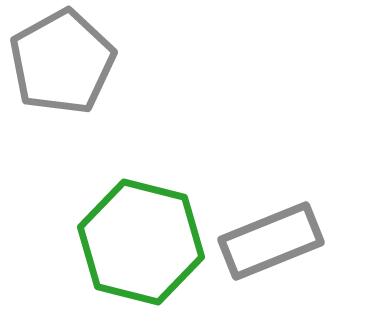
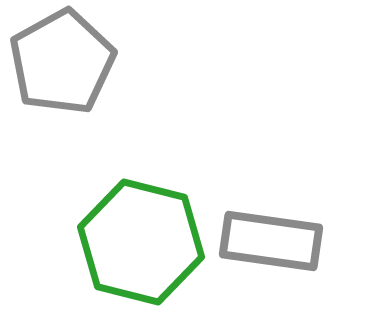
gray rectangle: rotated 30 degrees clockwise
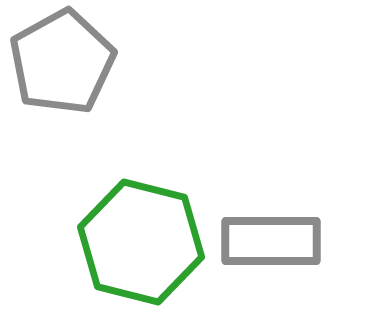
gray rectangle: rotated 8 degrees counterclockwise
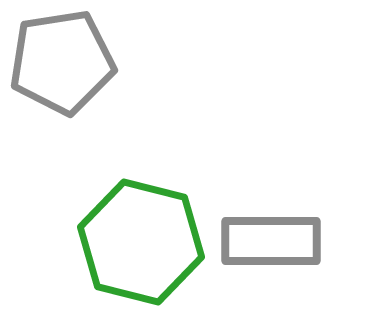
gray pentagon: rotated 20 degrees clockwise
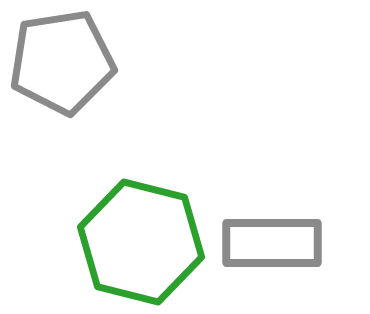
gray rectangle: moved 1 px right, 2 px down
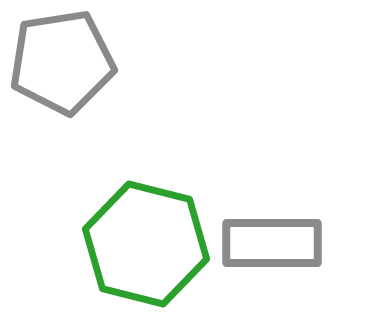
green hexagon: moved 5 px right, 2 px down
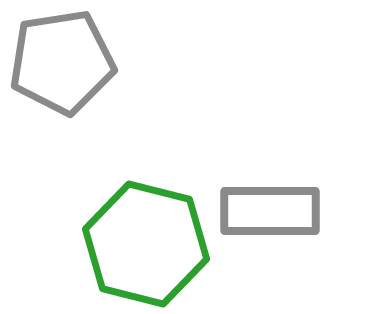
gray rectangle: moved 2 px left, 32 px up
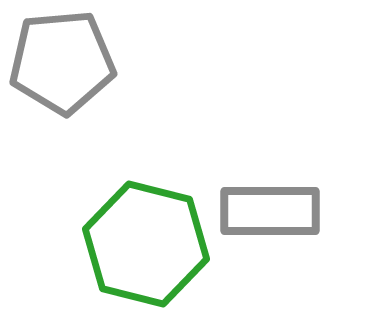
gray pentagon: rotated 4 degrees clockwise
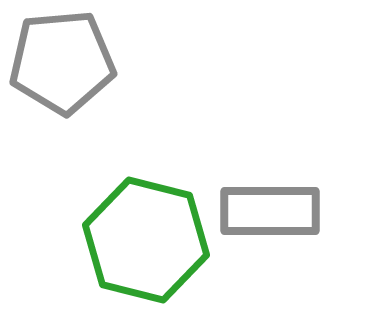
green hexagon: moved 4 px up
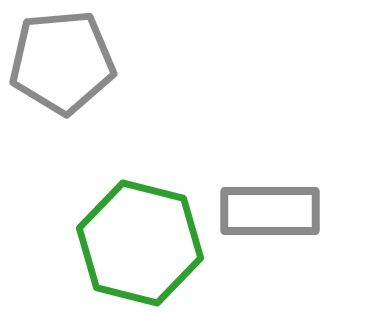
green hexagon: moved 6 px left, 3 px down
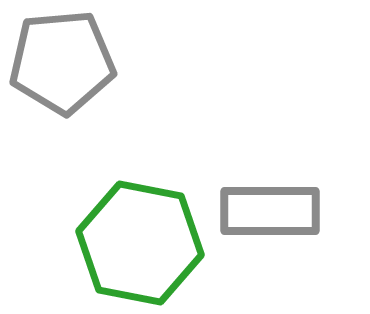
green hexagon: rotated 3 degrees counterclockwise
